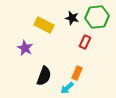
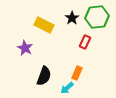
black star: rotated 24 degrees clockwise
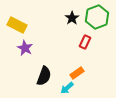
green hexagon: rotated 15 degrees counterclockwise
yellow rectangle: moved 27 px left
orange rectangle: rotated 32 degrees clockwise
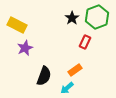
purple star: rotated 21 degrees clockwise
orange rectangle: moved 2 px left, 3 px up
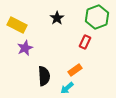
black star: moved 15 px left
black semicircle: rotated 24 degrees counterclockwise
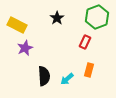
orange rectangle: moved 14 px right; rotated 40 degrees counterclockwise
cyan arrow: moved 9 px up
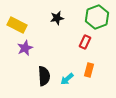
black star: rotated 24 degrees clockwise
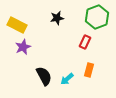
purple star: moved 2 px left, 1 px up
black semicircle: rotated 24 degrees counterclockwise
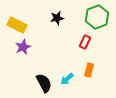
black semicircle: moved 7 px down
